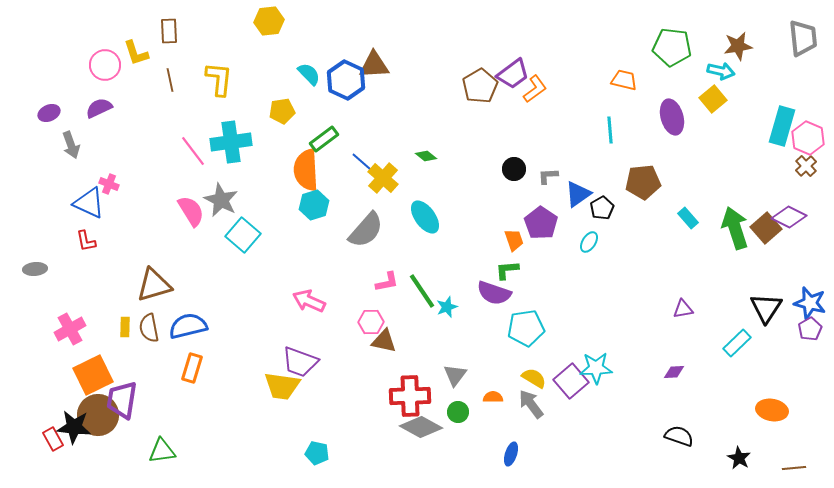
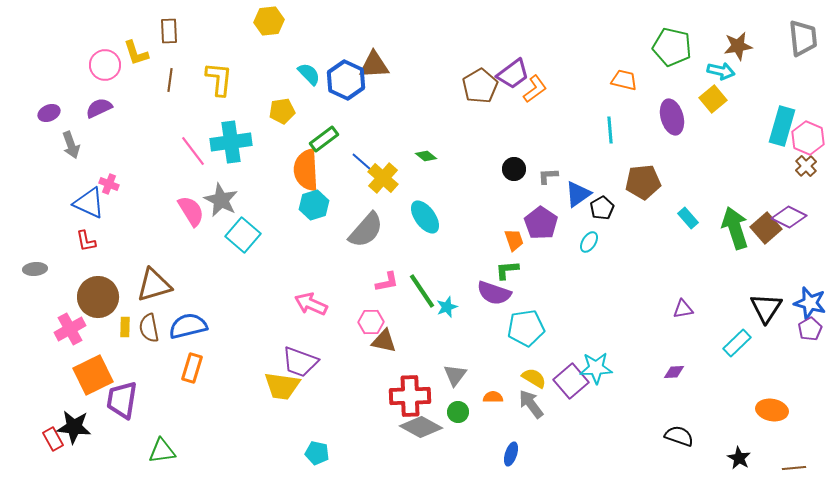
green pentagon at (672, 47): rotated 6 degrees clockwise
brown line at (170, 80): rotated 20 degrees clockwise
pink arrow at (309, 301): moved 2 px right, 3 px down
brown circle at (98, 415): moved 118 px up
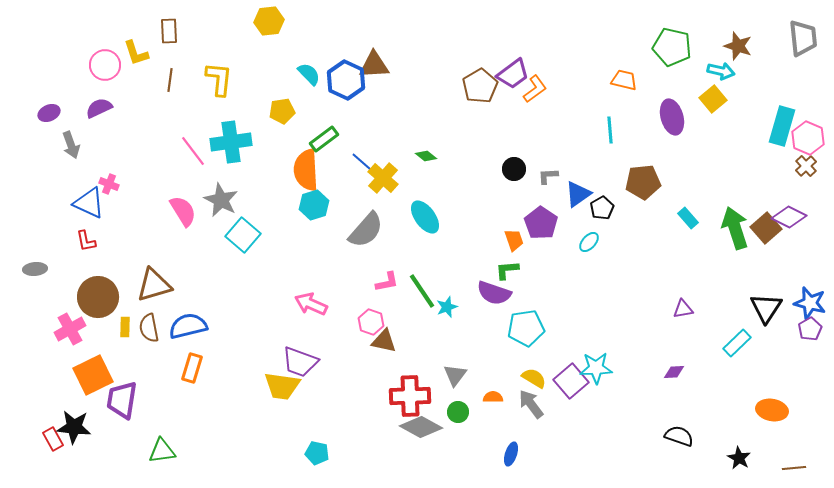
brown star at (738, 46): rotated 28 degrees clockwise
pink semicircle at (191, 211): moved 8 px left
cyan ellipse at (589, 242): rotated 10 degrees clockwise
pink hexagon at (371, 322): rotated 20 degrees clockwise
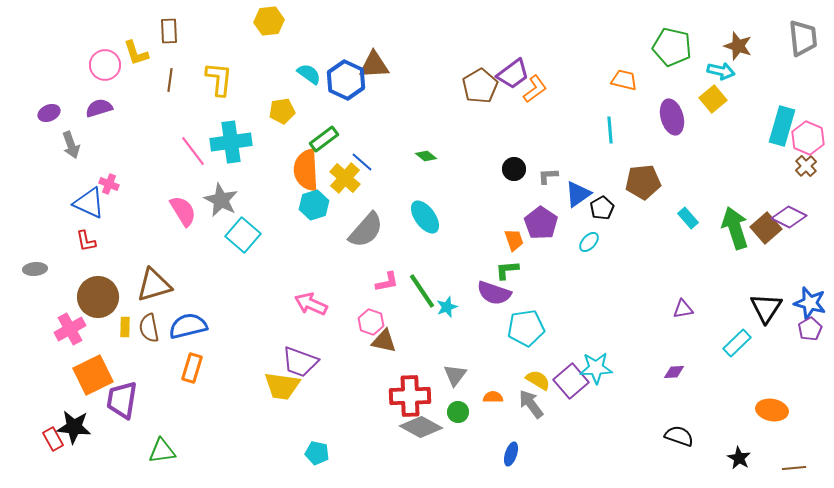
cyan semicircle at (309, 74): rotated 10 degrees counterclockwise
purple semicircle at (99, 108): rotated 8 degrees clockwise
yellow cross at (383, 178): moved 38 px left
yellow semicircle at (534, 378): moved 4 px right, 2 px down
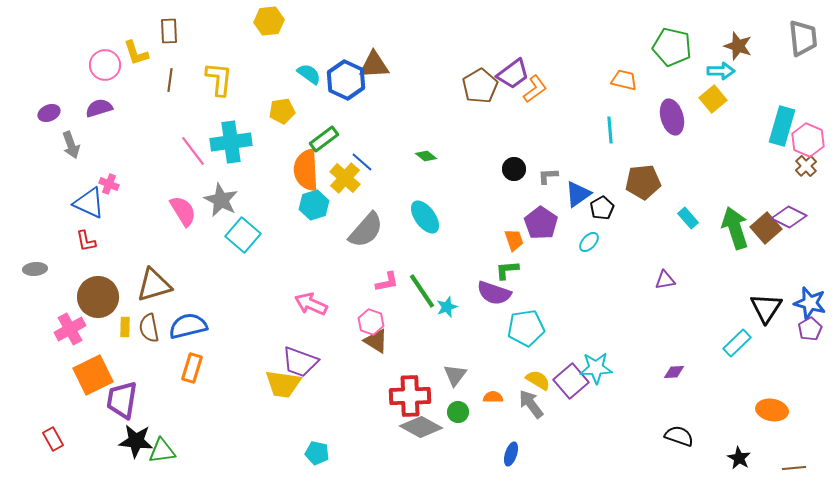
cyan arrow at (721, 71): rotated 12 degrees counterclockwise
pink hexagon at (808, 138): moved 2 px down
purple triangle at (683, 309): moved 18 px left, 29 px up
brown triangle at (384, 341): moved 8 px left; rotated 20 degrees clockwise
yellow trapezoid at (282, 386): moved 1 px right, 2 px up
black star at (74, 427): moved 62 px right, 14 px down
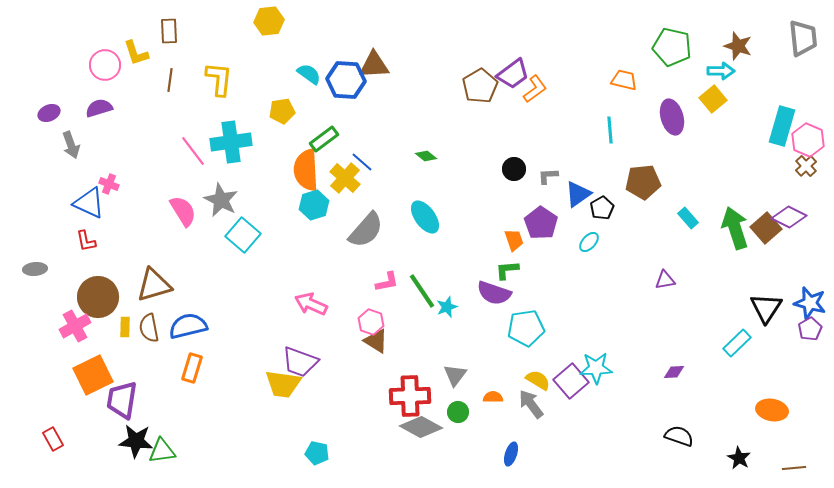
blue hexagon at (346, 80): rotated 21 degrees counterclockwise
pink cross at (70, 329): moved 5 px right, 3 px up
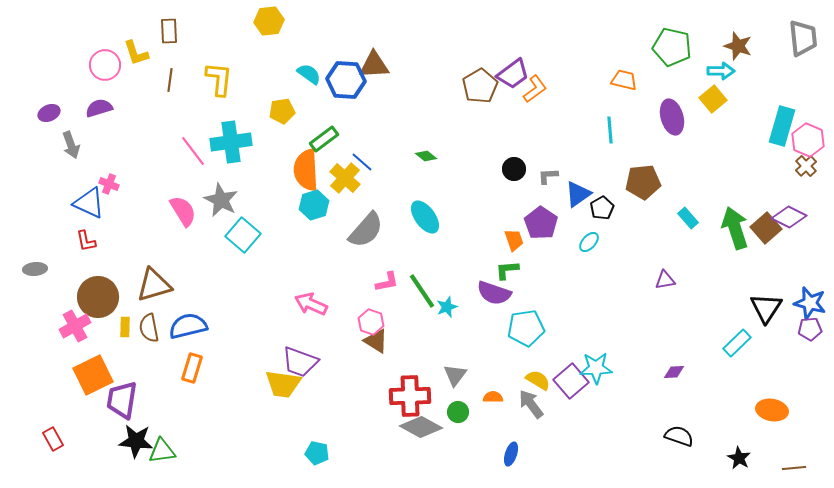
purple pentagon at (810, 329): rotated 25 degrees clockwise
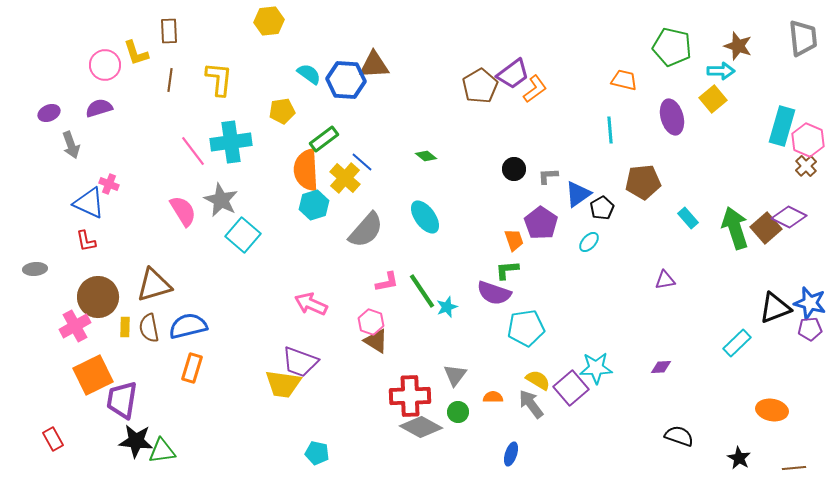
black triangle at (766, 308): moved 9 px right; rotated 36 degrees clockwise
purple diamond at (674, 372): moved 13 px left, 5 px up
purple square at (571, 381): moved 7 px down
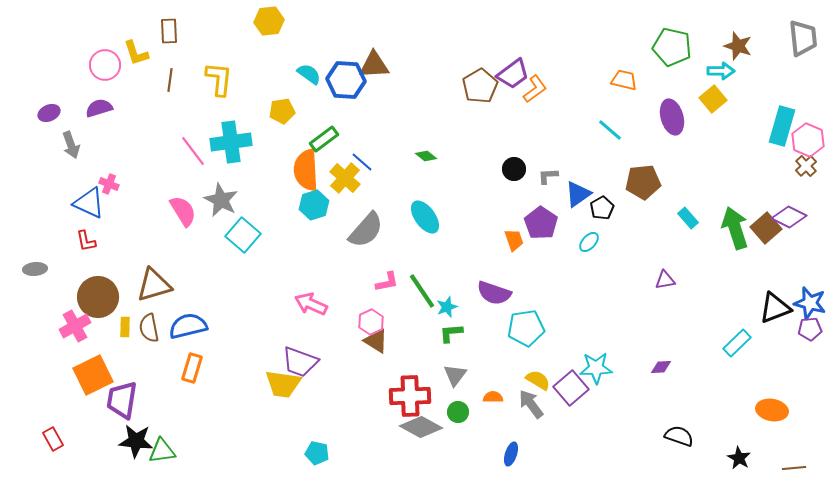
cyan line at (610, 130): rotated 44 degrees counterclockwise
green L-shape at (507, 270): moved 56 px left, 63 px down
pink hexagon at (371, 322): rotated 15 degrees clockwise
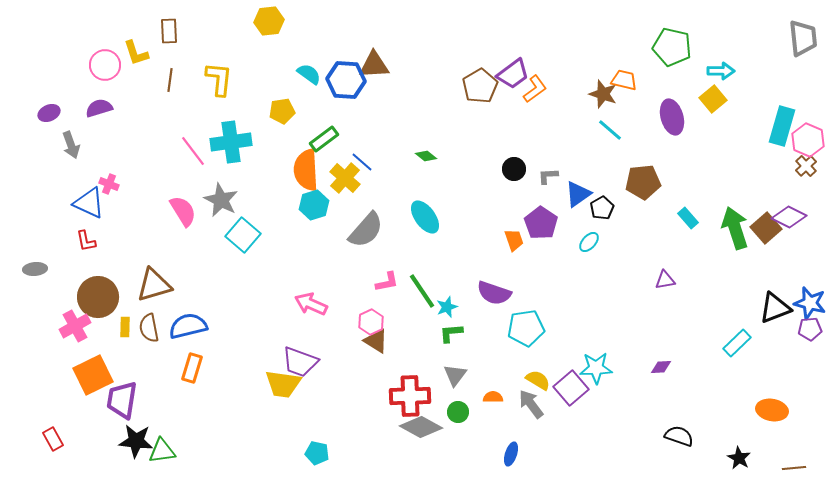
brown star at (738, 46): moved 135 px left, 48 px down
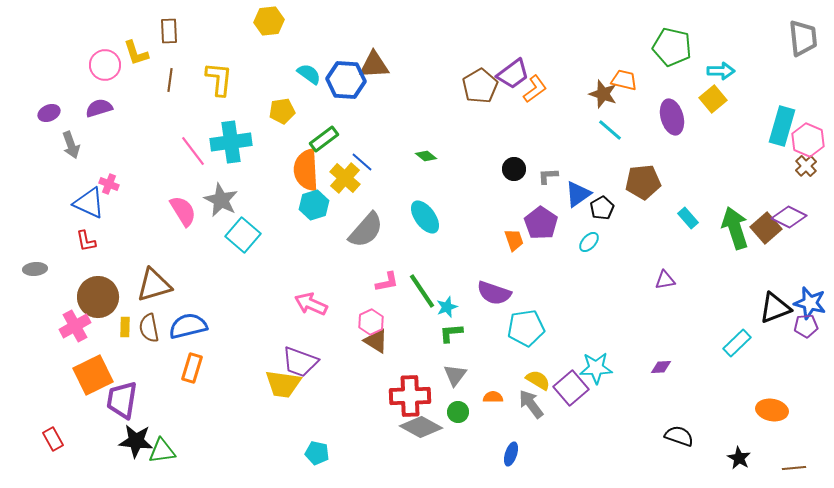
purple pentagon at (810, 329): moved 4 px left, 3 px up
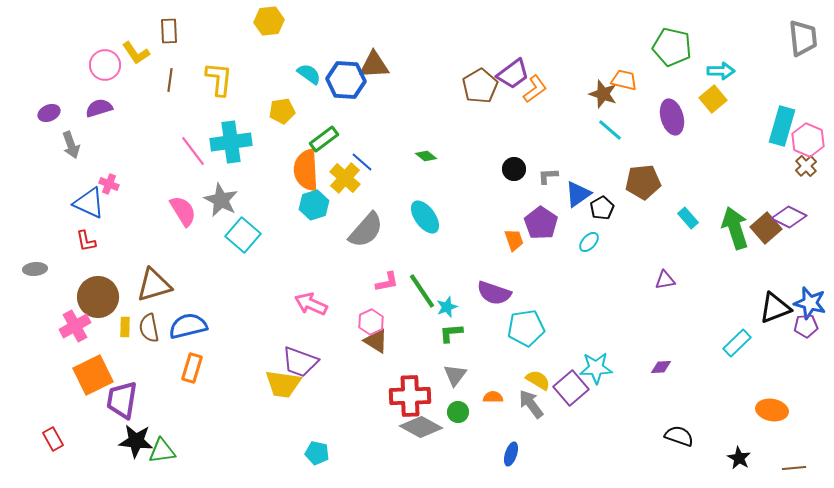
yellow L-shape at (136, 53): rotated 16 degrees counterclockwise
